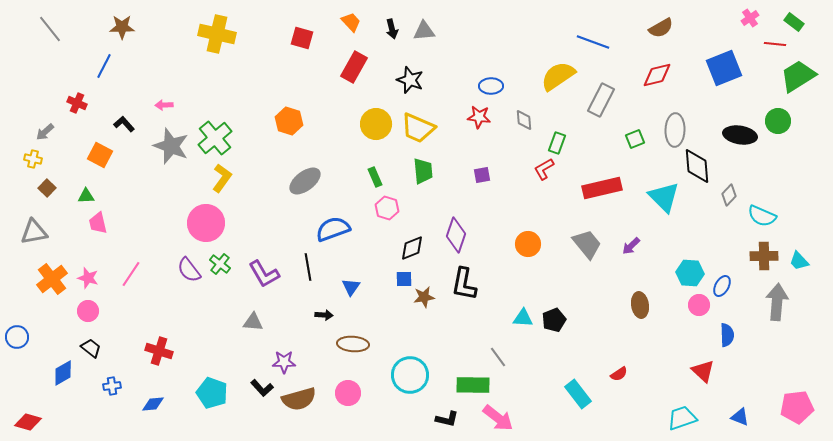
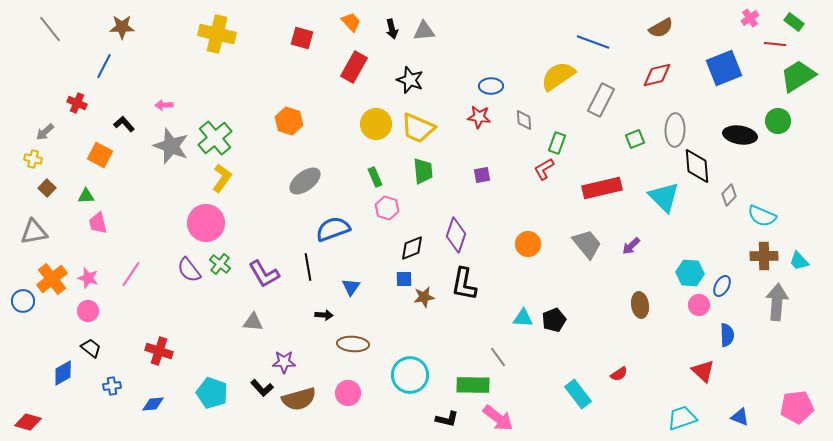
blue circle at (17, 337): moved 6 px right, 36 px up
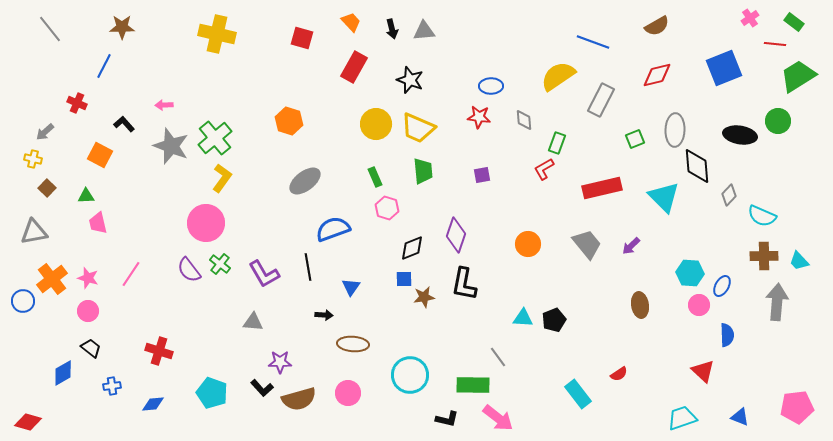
brown semicircle at (661, 28): moved 4 px left, 2 px up
purple star at (284, 362): moved 4 px left
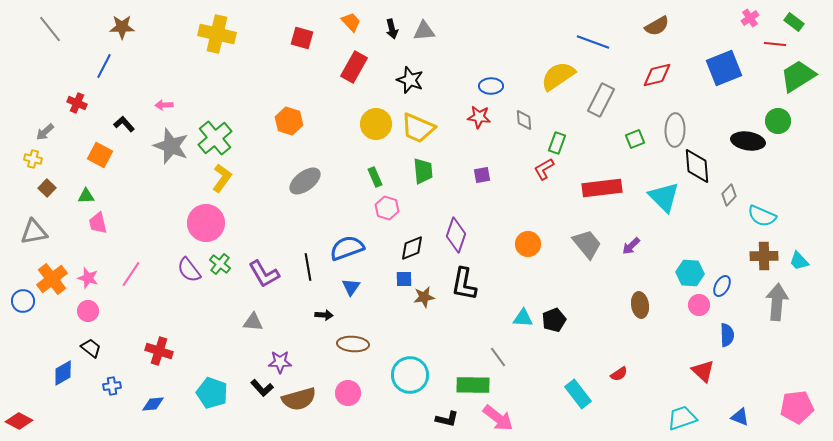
black ellipse at (740, 135): moved 8 px right, 6 px down
red rectangle at (602, 188): rotated 6 degrees clockwise
blue semicircle at (333, 229): moved 14 px right, 19 px down
red diamond at (28, 422): moved 9 px left, 1 px up; rotated 12 degrees clockwise
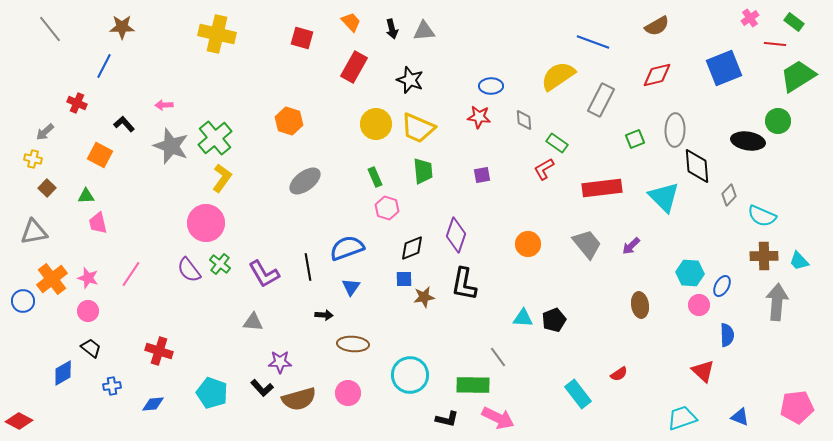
green rectangle at (557, 143): rotated 75 degrees counterclockwise
pink arrow at (498, 418): rotated 12 degrees counterclockwise
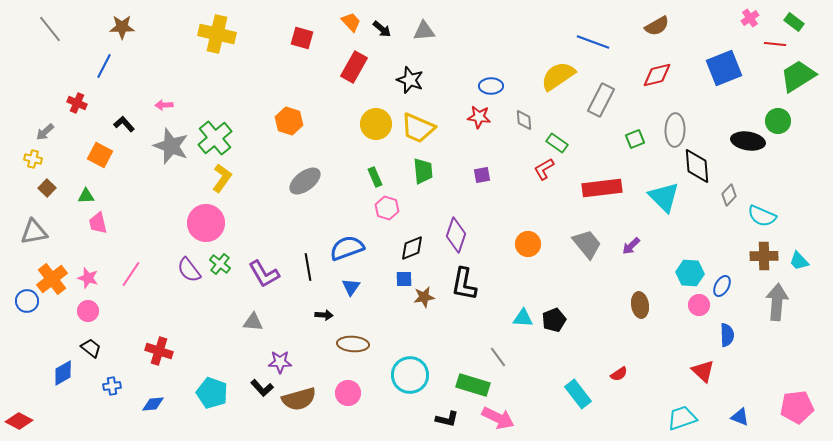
black arrow at (392, 29): moved 10 px left; rotated 36 degrees counterclockwise
blue circle at (23, 301): moved 4 px right
green rectangle at (473, 385): rotated 16 degrees clockwise
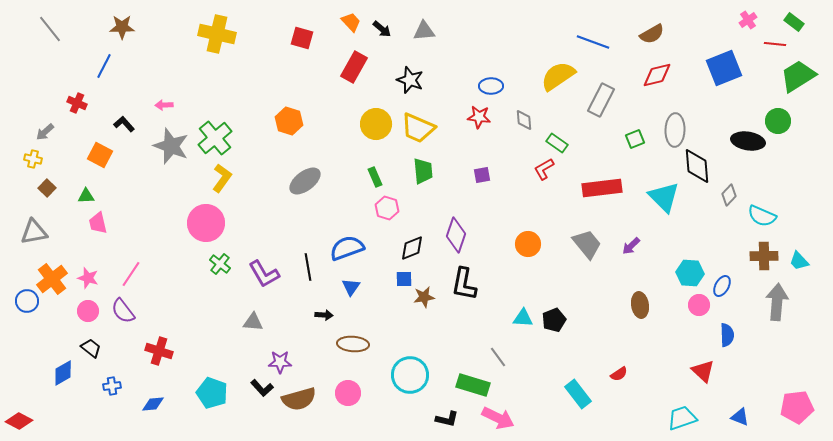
pink cross at (750, 18): moved 2 px left, 2 px down
brown semicircle at (657, 26): moved 5 px left, 8 px down
purple semicircle at (189, 270): moved 66 px left, 41 px down
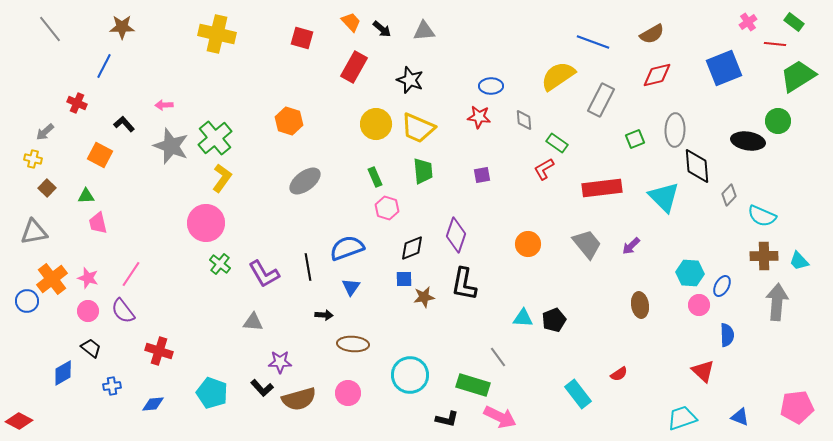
pink cross at (748, 20): moved 2 px down
pink arrow at (498, 418): moved 2 px right, 1 px up
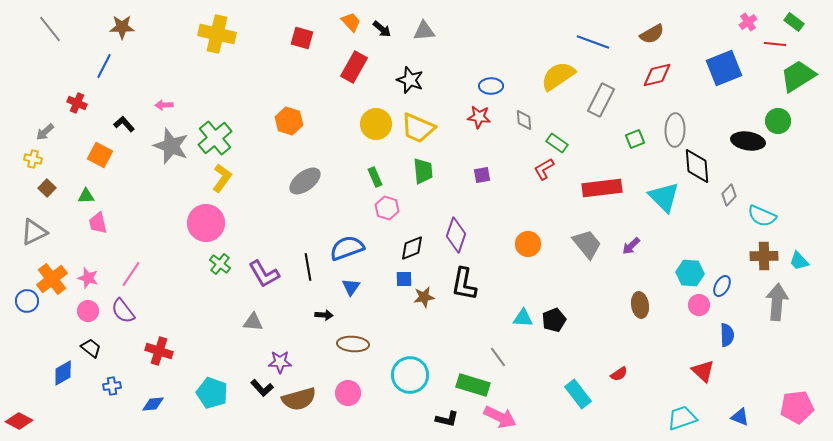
gray triangle at (34, 232): rotated 16 degrees counterclockwise
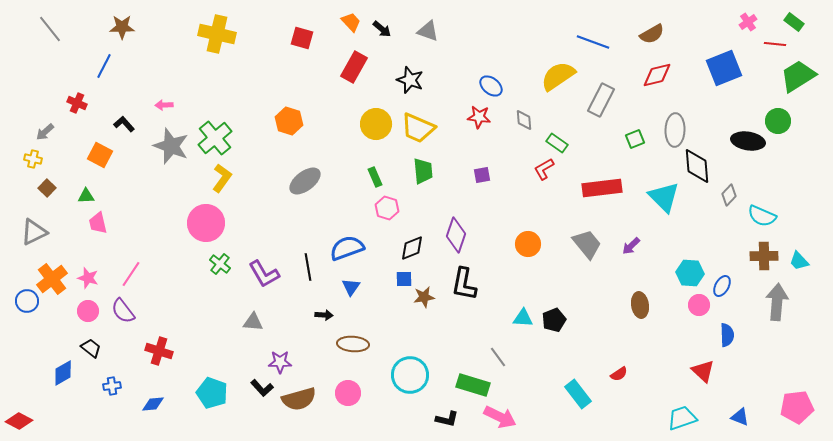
gray triangle at (424, 31): moved 4 px right; rotated 25 degrees clockwise
blue ellipse at (491, 86): rotated 40 degrees clockwise
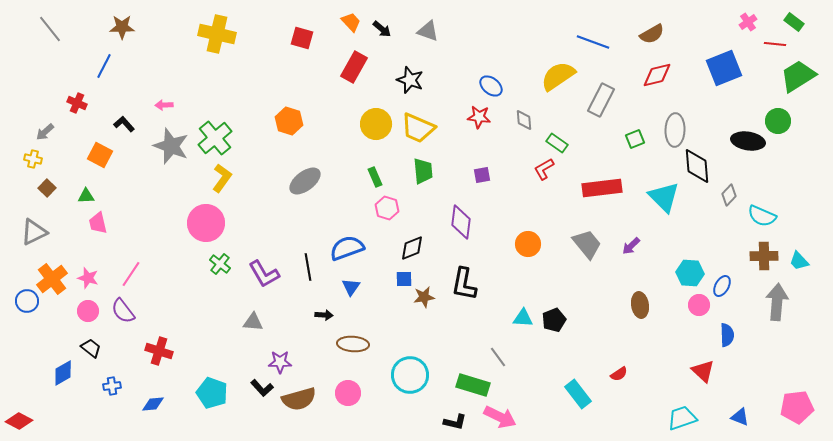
purple diamond at (456, 235): moved 5 px right, 13 px up; rotated 12 degrees counterclockwise
black L-shape at (447, 419): moved 8 px right, 3 px down
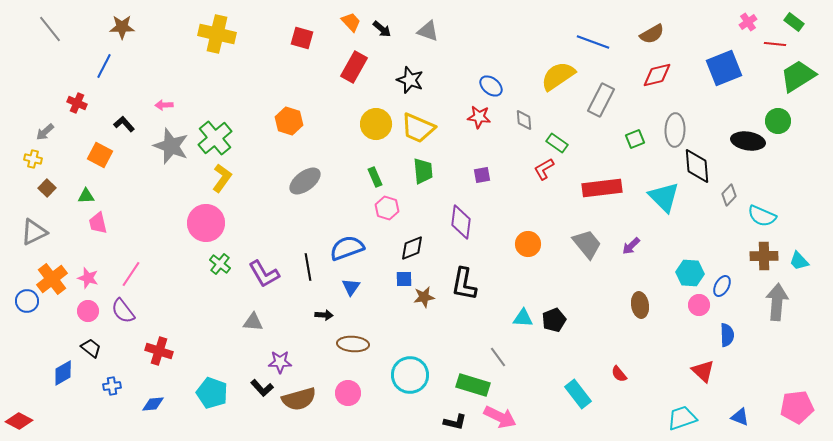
red semicircle at (619, 374): rotated 84 degrees clockwise
